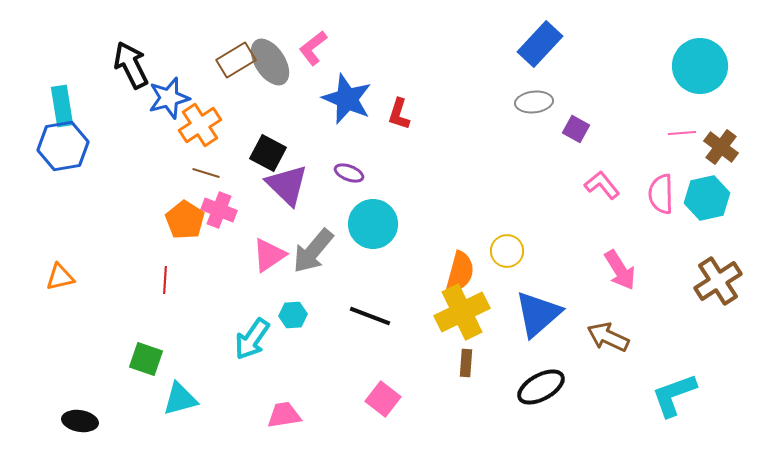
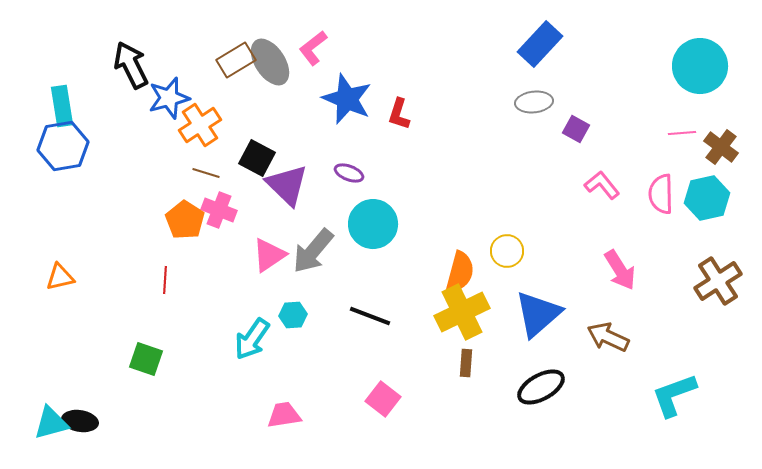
black square at (268, 153): moved 11 px left, 5 px down
cyan triangle at (180, 399): moved 129 px left, 24 px down
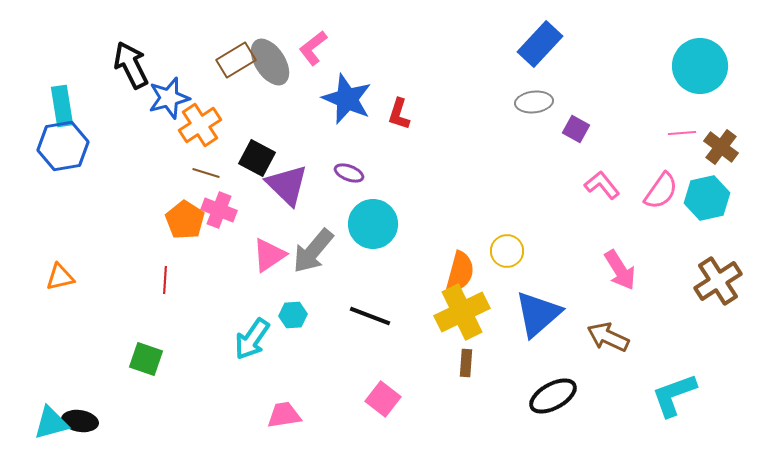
pink semicircle at (661, 194): moved 3 px up; rotated 144 degrees counterclockwise
black ellipse at (541, 387): moved 12 px right, 9 px down
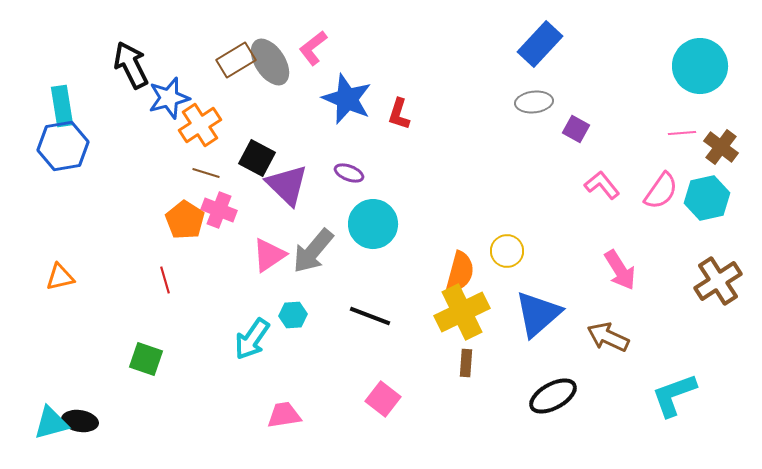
red line at (165, 280): rotated 20 degrees counterclockwise
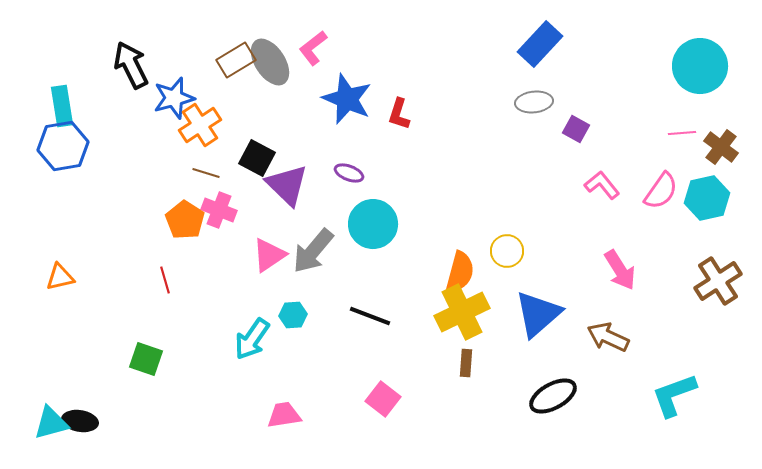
blue star at (169, 98): moved 5 px right
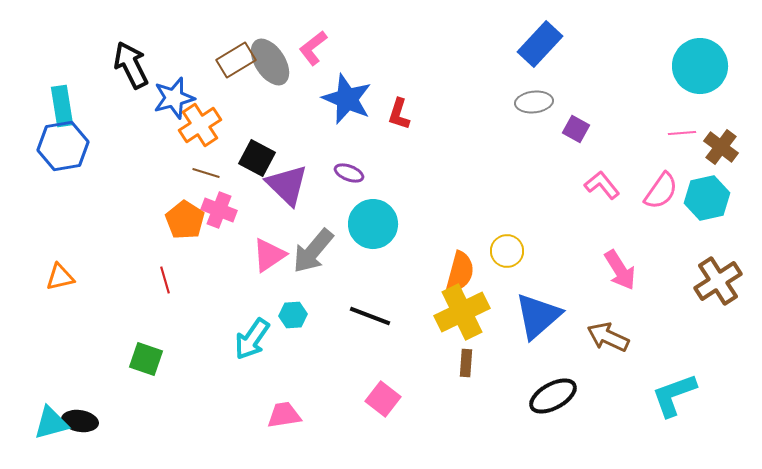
blue triangle at (538, 314): moved 2 px down
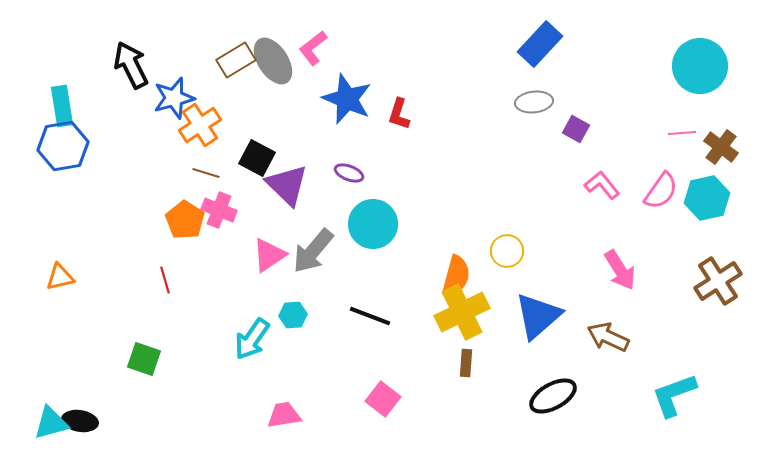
gray ellipse at (270, 62): moved 3 px right, 1 px up
orange semicircle at (460, 272): moved 4 px left, 4 px down
green square at (146, 359): moved 2 px left
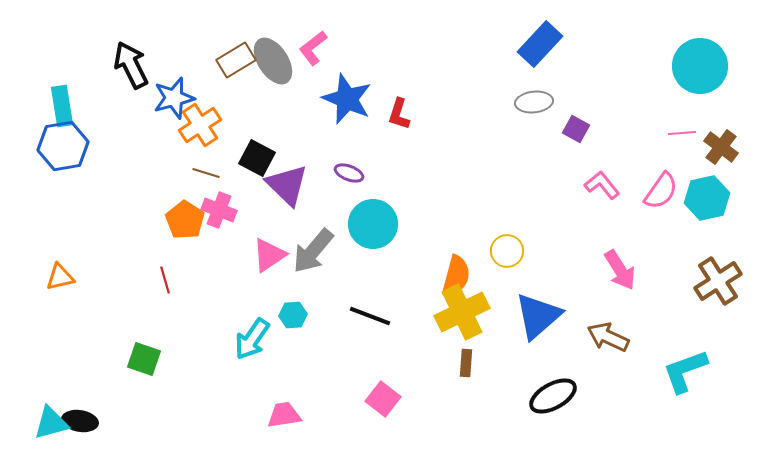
cyan L-shape at (674, 395): moved 11 px right, 24 px up
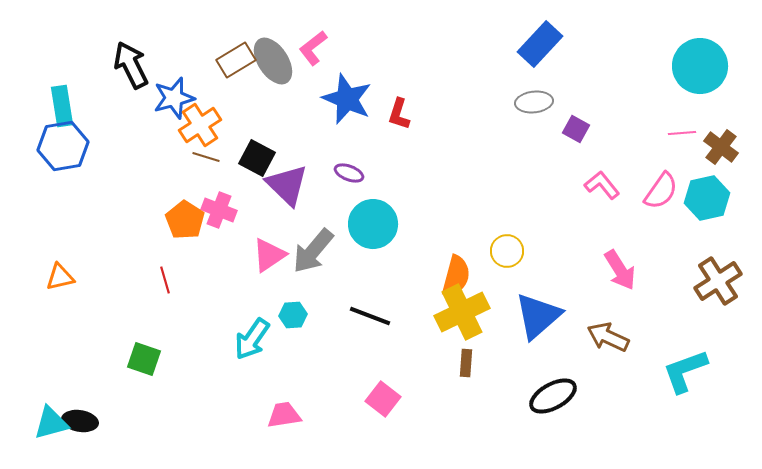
brown line at (206, 173): moved 16 px up
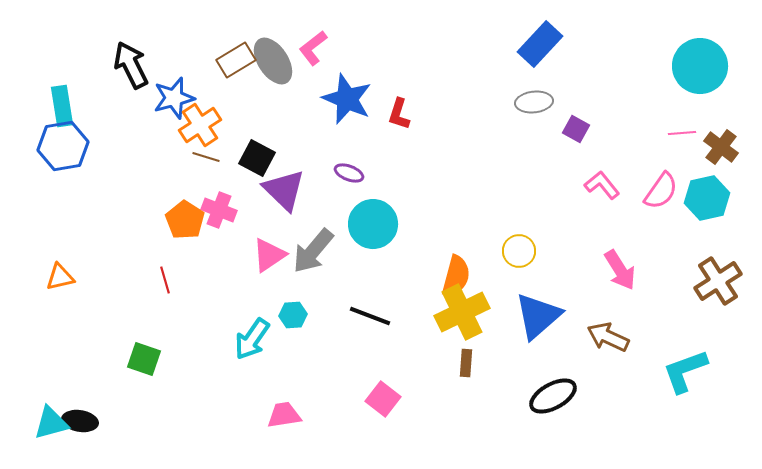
purple triangle at (287, 185): moved 3 px left, 5 px down
yellow circle at (507, 251): moved 12 px right
